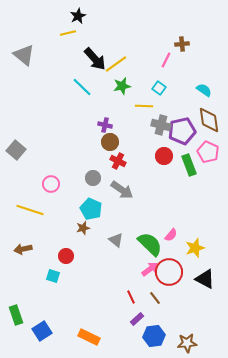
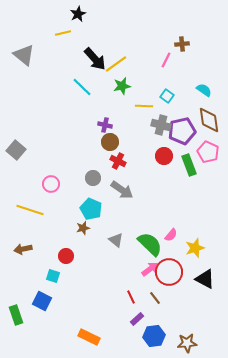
black star at (78, 16): moved 2 px up
yellow line at (68, 33): moved 5 px left
cyan square at (159, 88): moved 8 px right, 8 px down
blue square at (42, 331): moved 30 px up; rotated 30 degrees counterclockwise
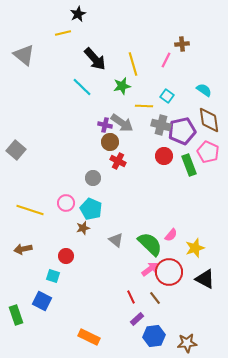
yellow line at (116, 64): moved 17 px right; rotated 70 degrees counterclockwise
pink circle at (51, 184): moved 15 px right, 19 px down
gray arrow at (122, 190): moved 67 px up
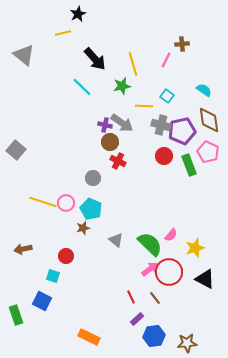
yellow line at (30, 210): moved 13 px right, 8 px up
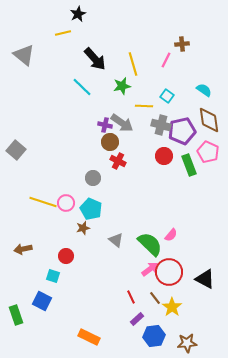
yellow star at (195, 248): moved 23 px left, 59 px down; rotated 18 degrees counterclockwise
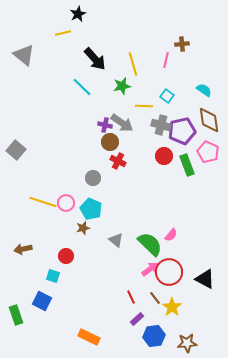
pink line at (166, 60): rotated 14 degrees counterclockwise
green rectangle at (189, 165): moved 2 px left
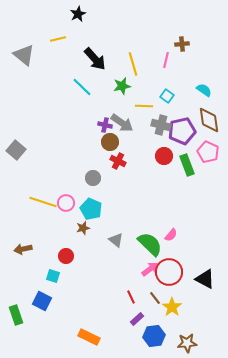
yellow line at (63, 33): moved 5 px left, 6 px down
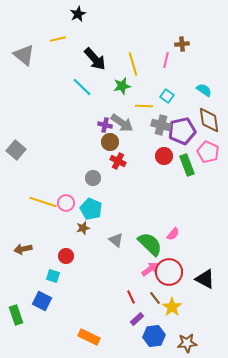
pink semicircle at (171, 235): moved 2 px right, 1 px up
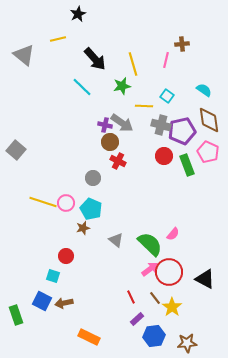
brown arrow at (23, 249): moved 41 px right, 54 px down
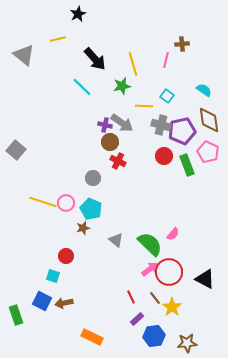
orange rectangle at (89, 337): moved 3 px right
